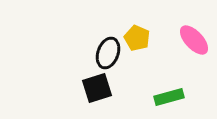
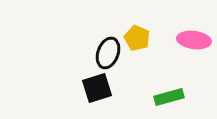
pink ellipse: rotated 40 degrees counterclockwise
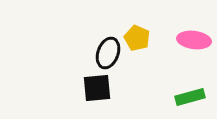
black square: rotated 12 degrees clockwise
green rectangle: moved 21 px right
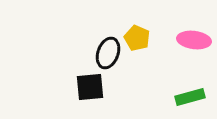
black square: moved 7 px left, 1 px up
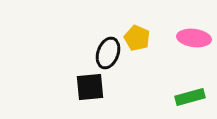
pink ellipse: moved 2 px up
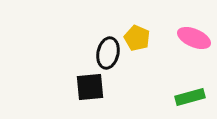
pink ellipse: rotated 16 degrees clockwise
black ellipse: rotated 8 degrees counterclockwise
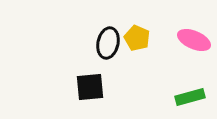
pink ellipse: moved 2 px down
black ellipse: moved 10 px up
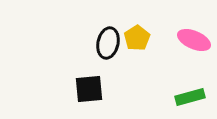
yellow pentagon: rotated 15 degrees clockwise
black square: moved 1 px left, 2 px down
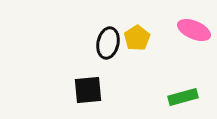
pink ellipse: moved 10 px up
black square: moved 1 px left, 1 px down
green rectangle: moved 7 px left
